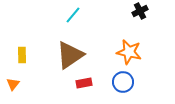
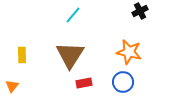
brown triangle: rotated 24 degrees counterclockwise
orange triangle: moved 1 px left, 2 px down
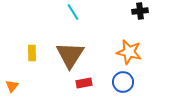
black cross: rotated 21 degrees clockwise
cyan line: moved 3 px up; rotated 72 degrees counterclockwise
yellow rectangle: moved 10 px right, 2 px up
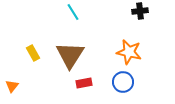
yellow rectangle: moved 1 px right; rotated 28 degrees counterclockwise
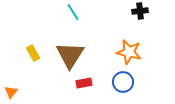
orange triangle: moved 1 px left, 6 px down
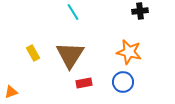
orange triangle: rotated 32 degrees clockwise
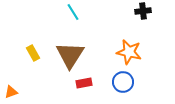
black cross: moved 3 px right
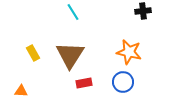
orange triangle: moved 10 px right, 1 px up; rotated 24 degrees clockwise
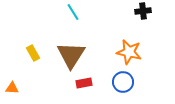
brown triangle: moved 1 px right
orange triangle: moved 9 px left, 3 px up
